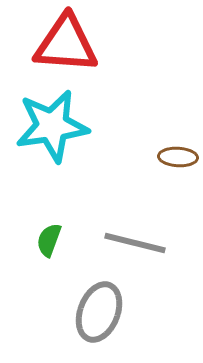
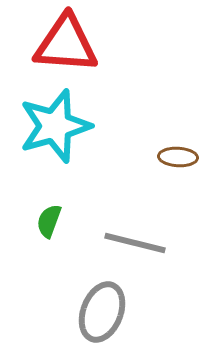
cyan star: moved 3 px right; rotated 8 degrees counterclockwise
green semicircle: moved 19 px up
gray ellipse: moved 3 px right
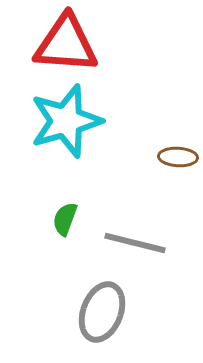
cyan star: moved 11 px right, 5 px up
green semicircle: moved 16 px right, 2 px up
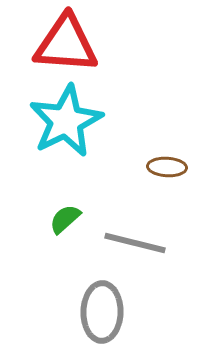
cyan star: rotated 10 degrees counterclockwise
brown ellipse: moved 11 px left, 10 px down
green semicircle: rotated 28 degrees clockwise
gray ellipse: rotated 20 degrees counterclockwise
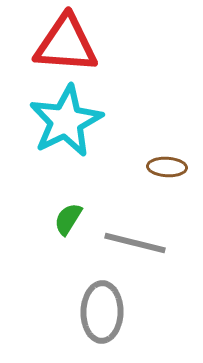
green semicircle: moved 3 px right; rotated 16 degrees counterclockwise
